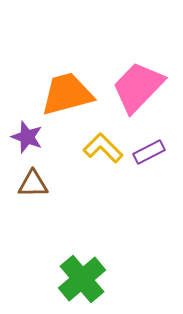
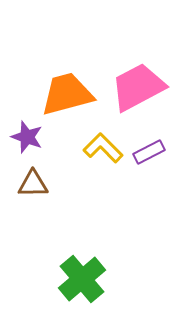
pink trapezoid: rotated 18 degrees clockwise
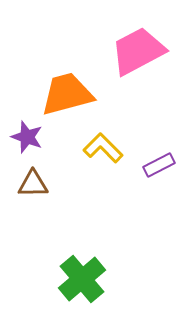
pink trapezoid: moved 36 px up
purple rectangle: moved 10 px right, 13 px down
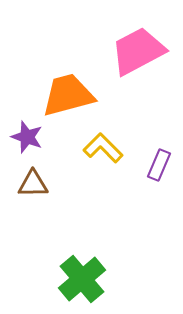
orange trapezoid: moved 1 px right, 1 px down
purple rectangle: rotated 40 degrees counterclockwise
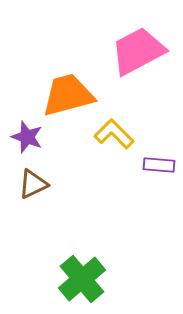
yellow L-shape: moved 11 px right, 14 px up
purple rectangle: rotated 72 degrees clockwise
brown triangle: rotated 24 degrees counterclockwise
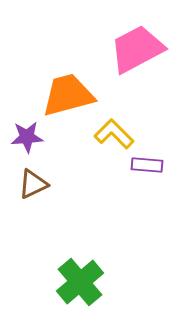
pink trapezoid: moved 1 px left, 2 px up
purple star: rotated 24 degrees counterclockwise
purple rectangle: moved 12 px left
green cross: moved 2 px left, 3 px down
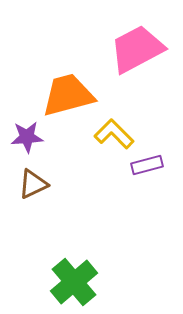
purple rectangle: rotated 20 degrees counterclockwise
green cross: moved 6 px left
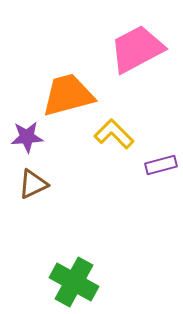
purple rectangle: moved 14 px right
green cross: rotated 21 degrees counterclockwise
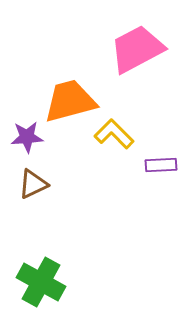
orange trapezoid: moved 2 px right, 6 px down
purple rectangle: rotated 12 degrees clockwise
green cross: moved 33 px left
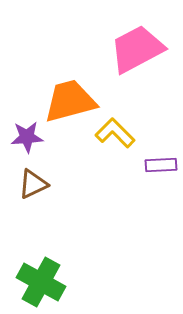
yellow L-shape: moved 1 px right, 1 px up
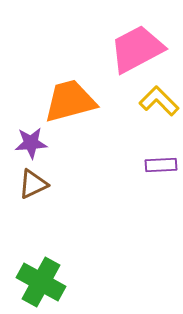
yellow L-shape: moved 44 px right, 32 px up
purple star: moved 4 px right, 6 px down
